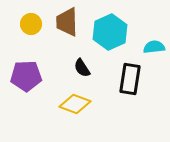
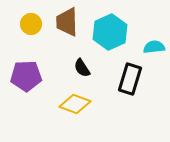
black rectangle: rotated 8 degrees clockwise
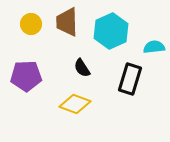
cyan hexagon: moved 1 px right, 1 px up
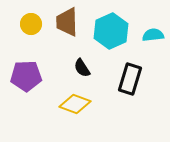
cyan semicircle: moved 1 px left, 12 px up
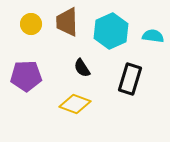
cyan semicircle: moved 1 px down; rotated 15 degrees clockwise
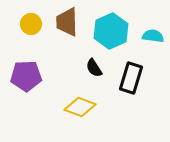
black semicircle: moved 12 px right
black rectangle: moved 1 px right, 1 px up
yellow diamond: moved 5 px right, 3 px down
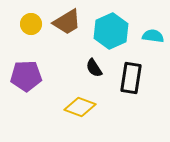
brown trapezoid: rotated 120 degrees counterclockwise
black rectangle: rotated 8 degrees counterclockwise
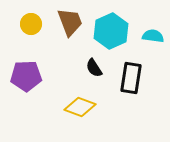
brown trapezoid: moved 3 px right; rotated 80 degrees counterclockwise
